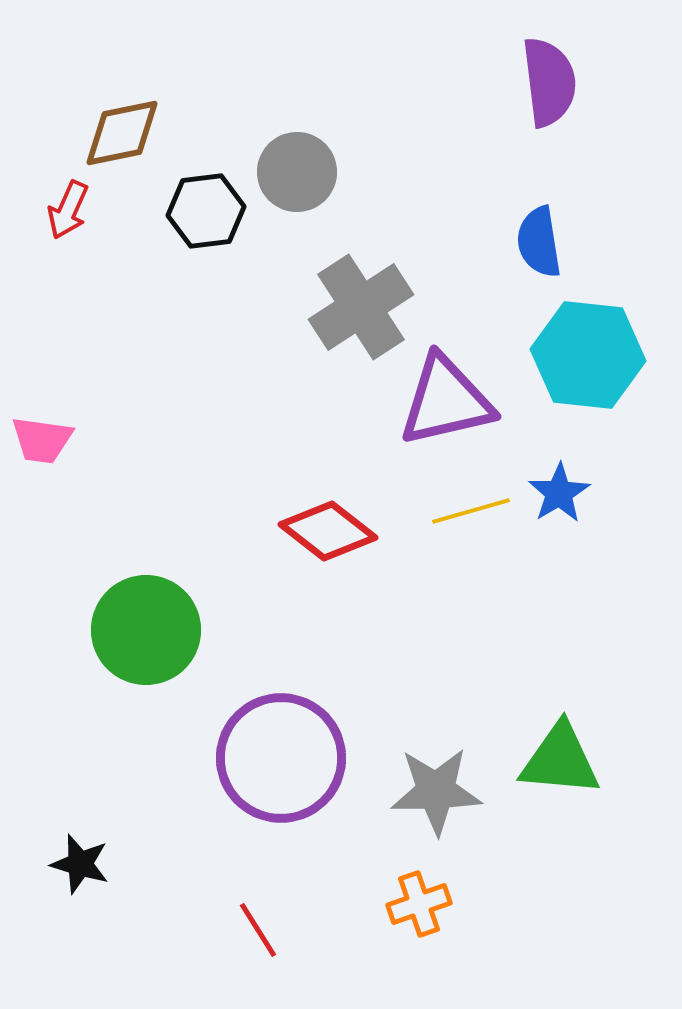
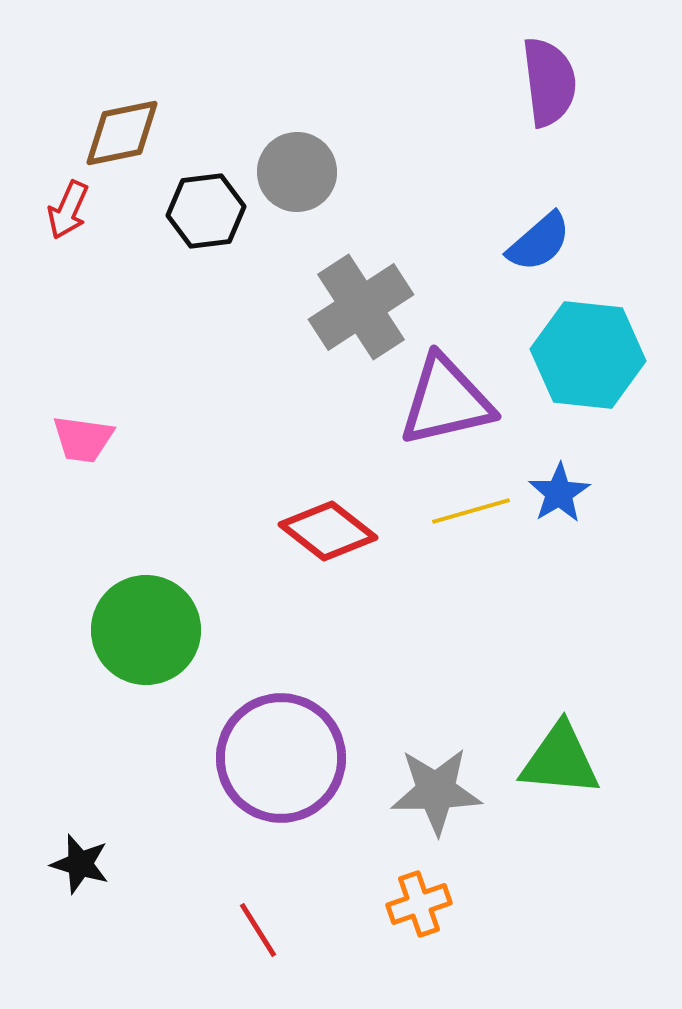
blue semicircle: rotated 122 degrees counterclockwise
pink trapezoid: moved 41 px right, 1 px up
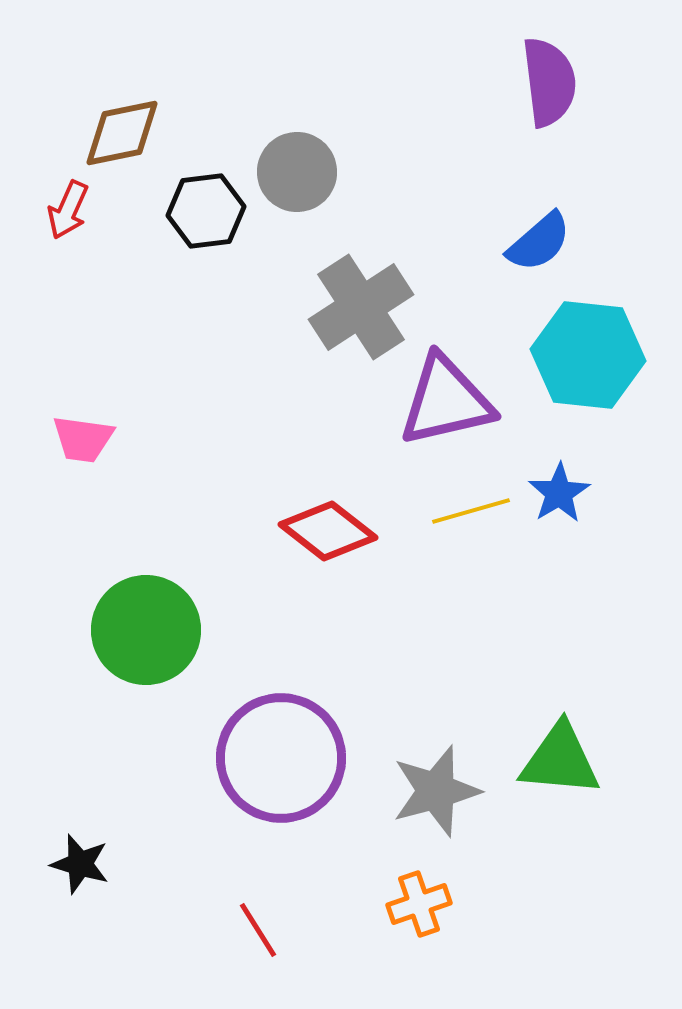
gray star: rotated 14 degrees counterclockwise
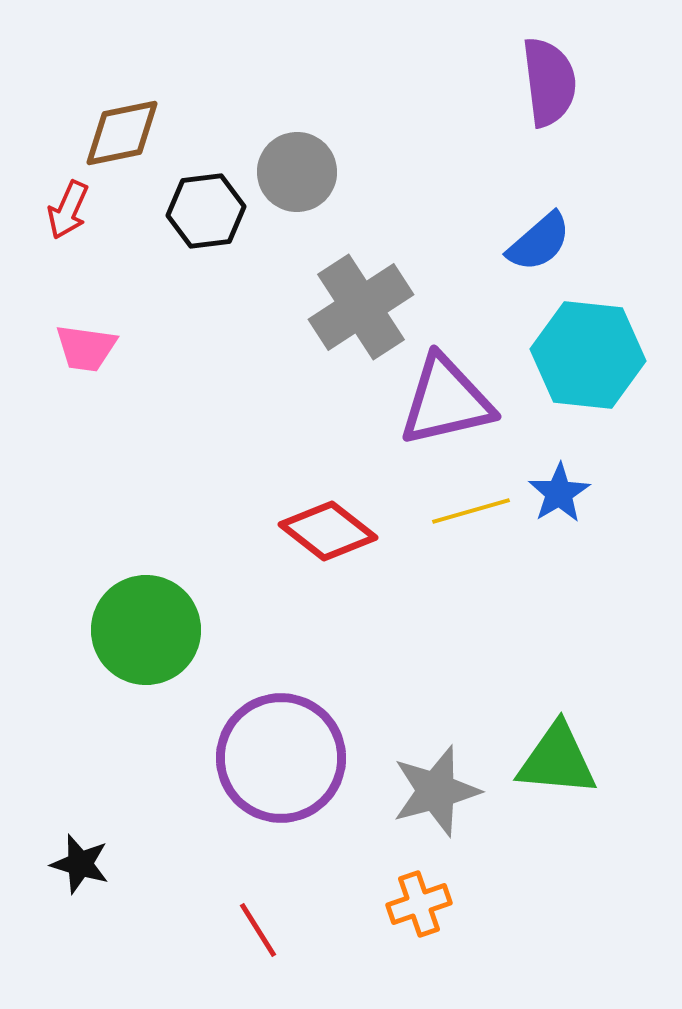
pink trapezoid: moved 3 px right, 91 px up
green triangle: moved 3 px left
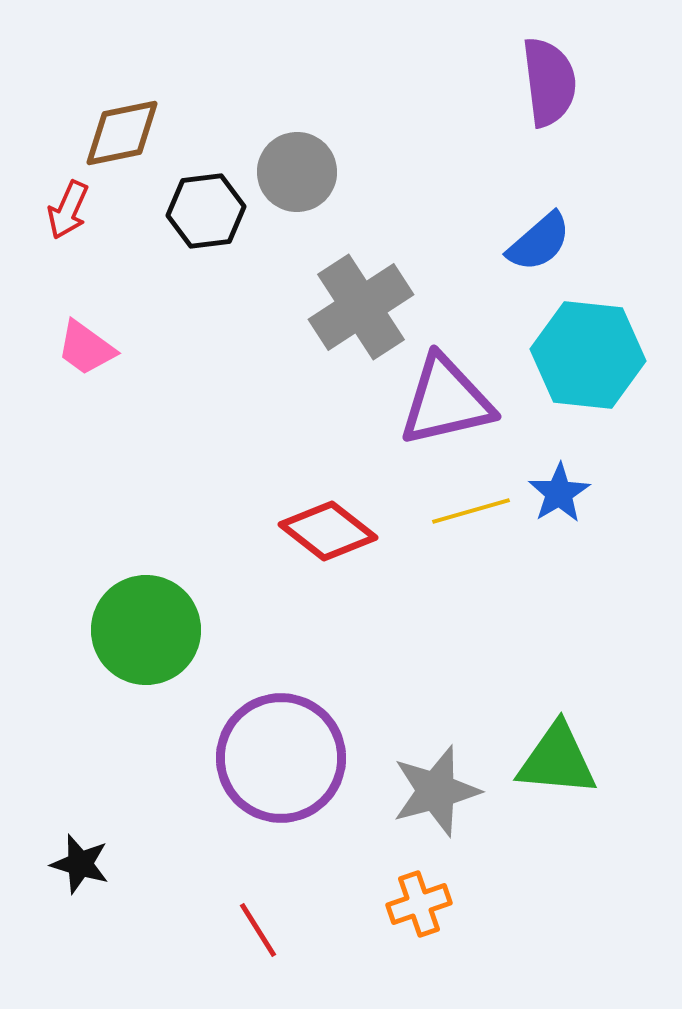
pink trapezoid: rotated 28 degrees clockwise
